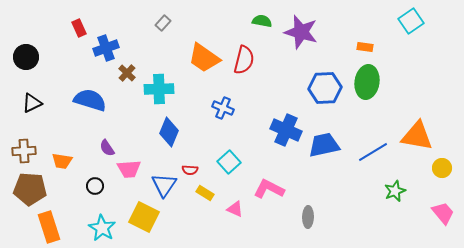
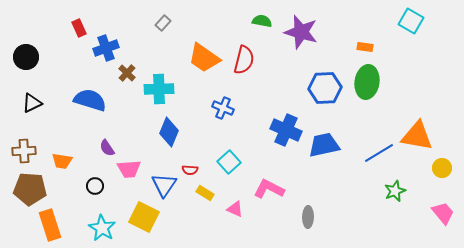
cyan square at (411, 21): rotated 25 degrees counterclockwise
blue line at (373, 152): moved 6 px right, 1 px down
orange rectangle at (49, 227): moved 1 px right, 2 px up
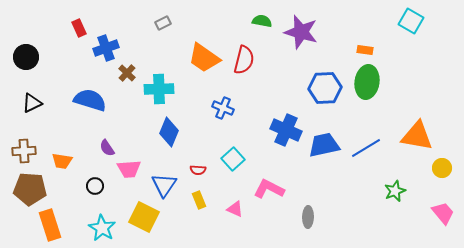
gray rectangle at (163, 23): rotated 21 degrees clockwise
orange rectangle at (365, 47): moved 3 px down
blue line at (379, 153): moved 13 px left, 5 px up
cyan square at (229, 162): moved 4 px right, 3 px up
red semicircle at (190, 170): moved 8 px right
yellow rectangle at (205, 193): moved 6 px left, 7 px down; rotated 36 degrees clockwise
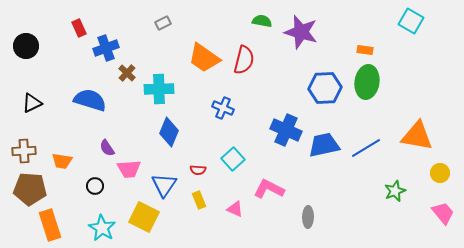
black circle at (26, 57): moved 11 px up
yellow circle at (442, 168): moved 2 px left, 5 px down
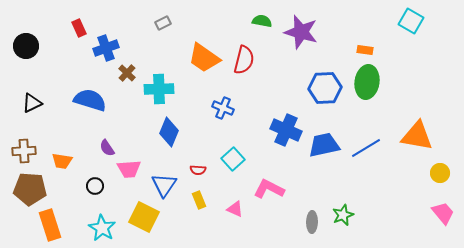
green star at (395, 191): moved 52 px left, 24 px down
gray ellipse at (308, 217): moved 4 px right, 5 px down
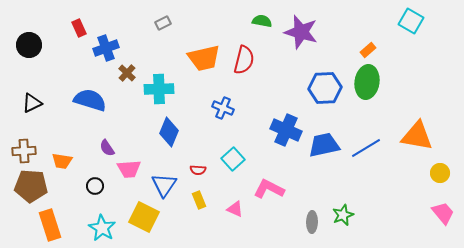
black circle at (26, 46): moved 3 px right, 1 px up
orange rectangle at (365, 50): moved 3 px right; rotated 49 degrees counterclockwise
orange trapezoid at (204, 58): rotated 48 degrees counterclockwise
brown pentagon at (30, 189): moved 1 px right, 3 px up
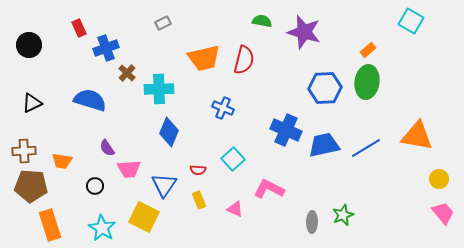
purple star at (301, 32): moved 3 px right
yellow circle at (440, 173): moved 1 px left, 6 px down
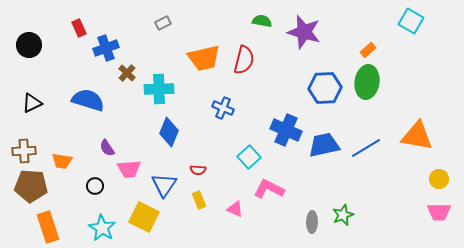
blue semicircle at (90, 100): moved 2 px left
cyan square at (233, 159): moved 16 px right, 2 px up
pink trapezoid at (443, 213): moved 4 px left, 1 px up; rotated 130 degrees clockwise
orange rectangle at (50, 225): moved 2 px left, 2 px down
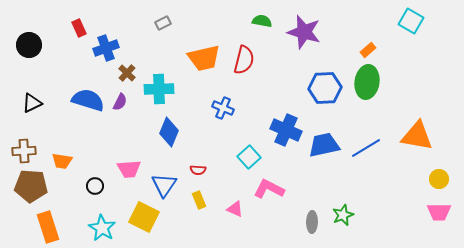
purple semicircle at (107, 148): moved 13 px right, 46 px up; rotated 120 degrees counterclockwise
